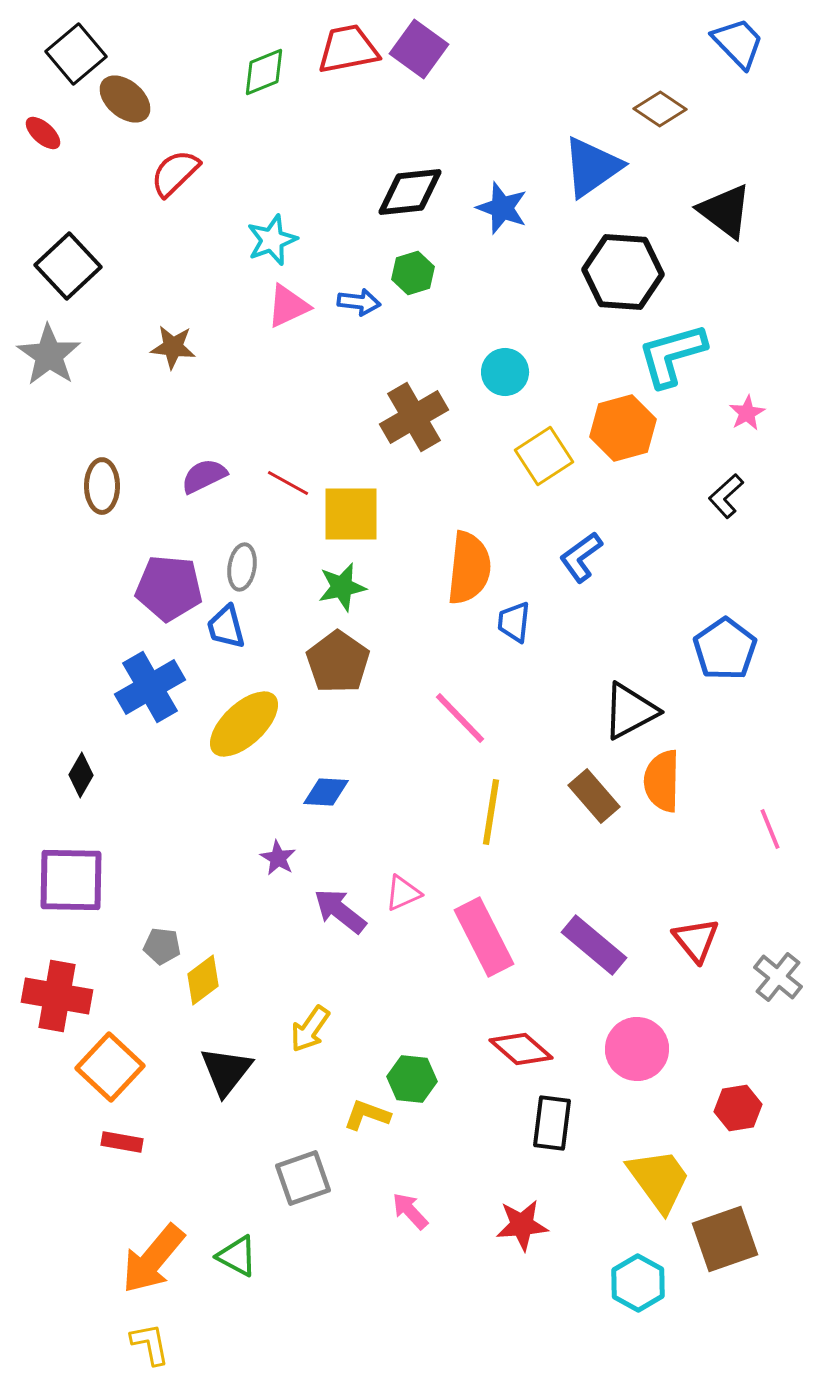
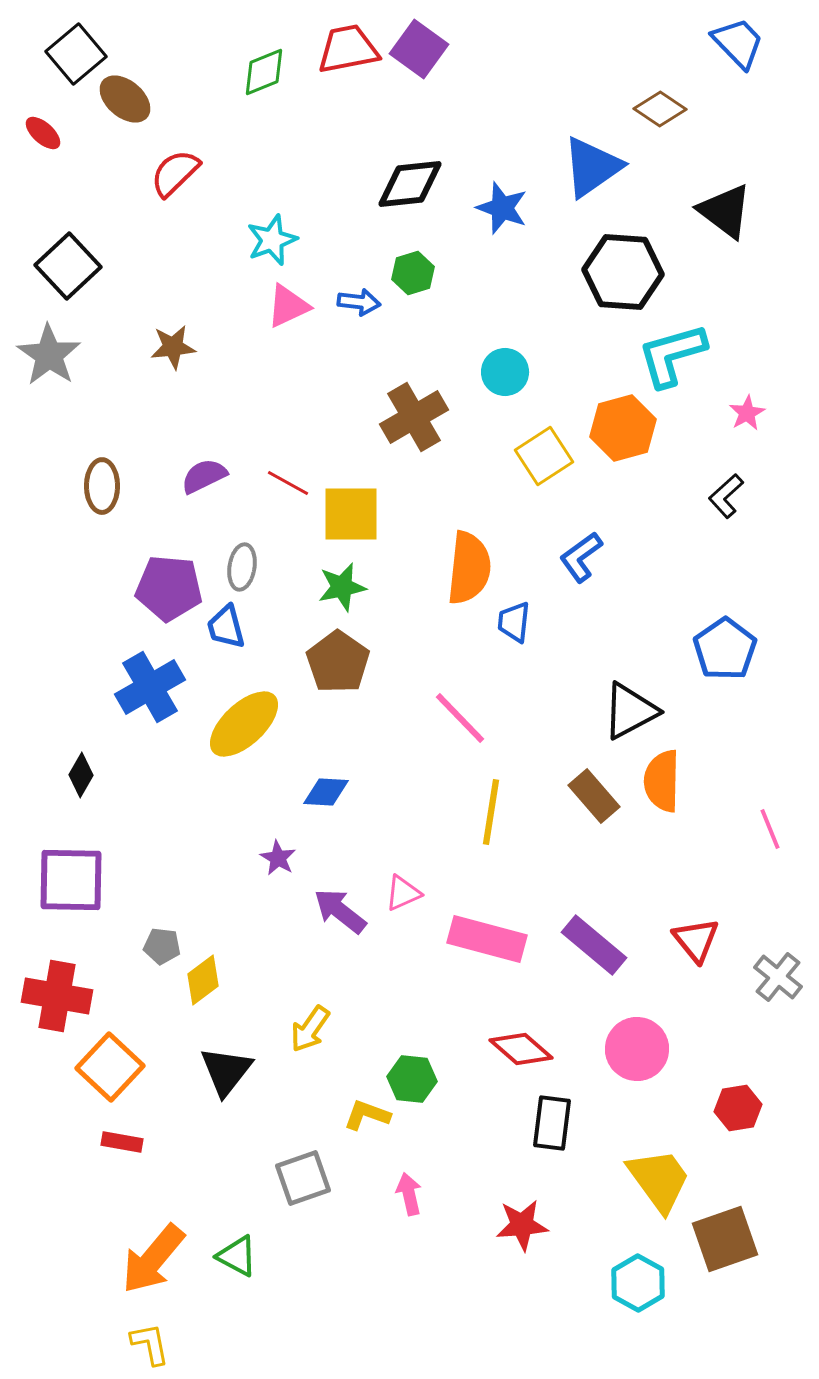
black diamond at (410, 192): moved 8 px up
brown star at (173, 347): rotated 12 degrees counterclockwise
pink rectangle at (484, 937): moved 3 px right, 2 px down; rotated 48 degrees counterclockwise
pink arrow at (410, 1211): moved 1 px left, 17 px up; rotated 30 degrees clockwise
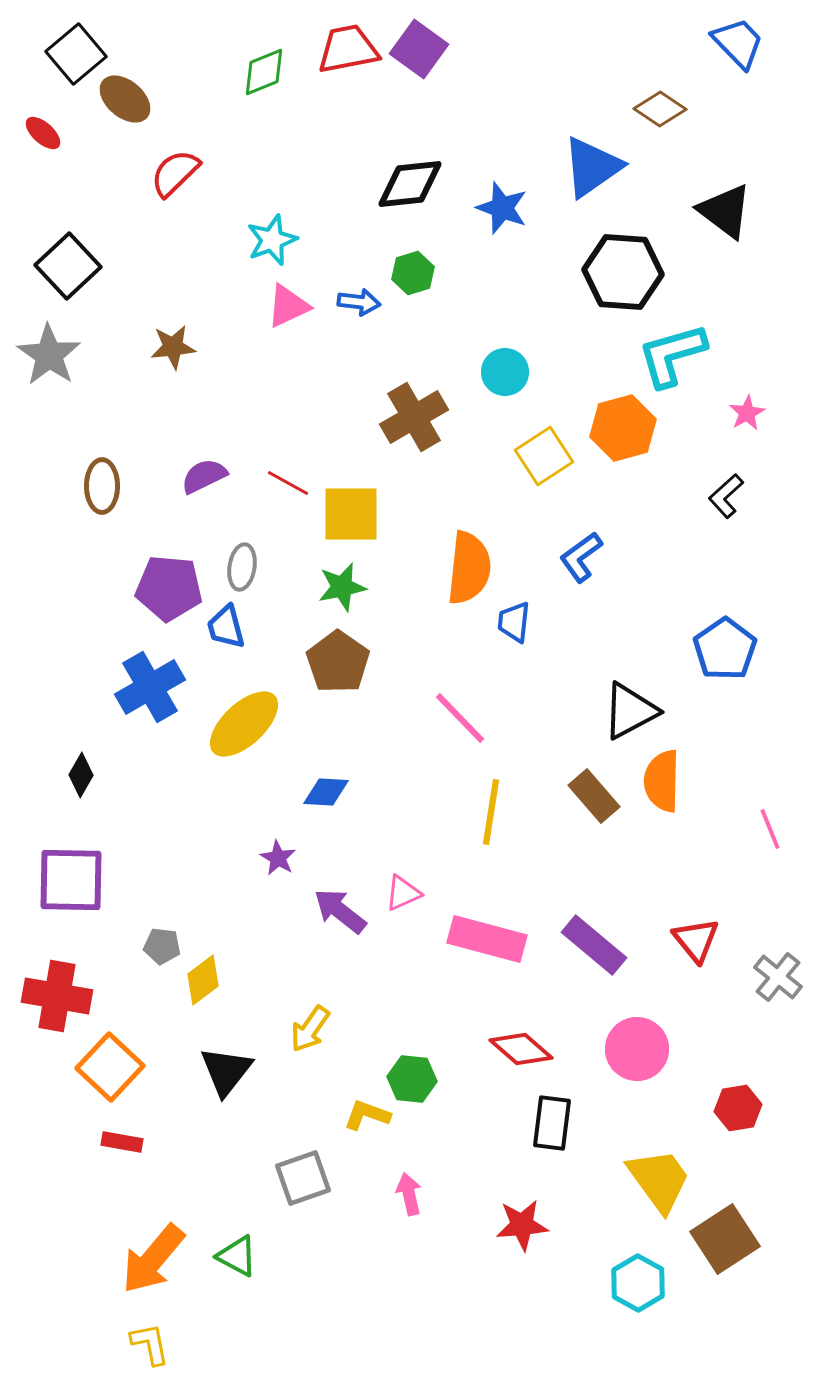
brown square at (725, 1239): rotated 14 degrees counterclockwise
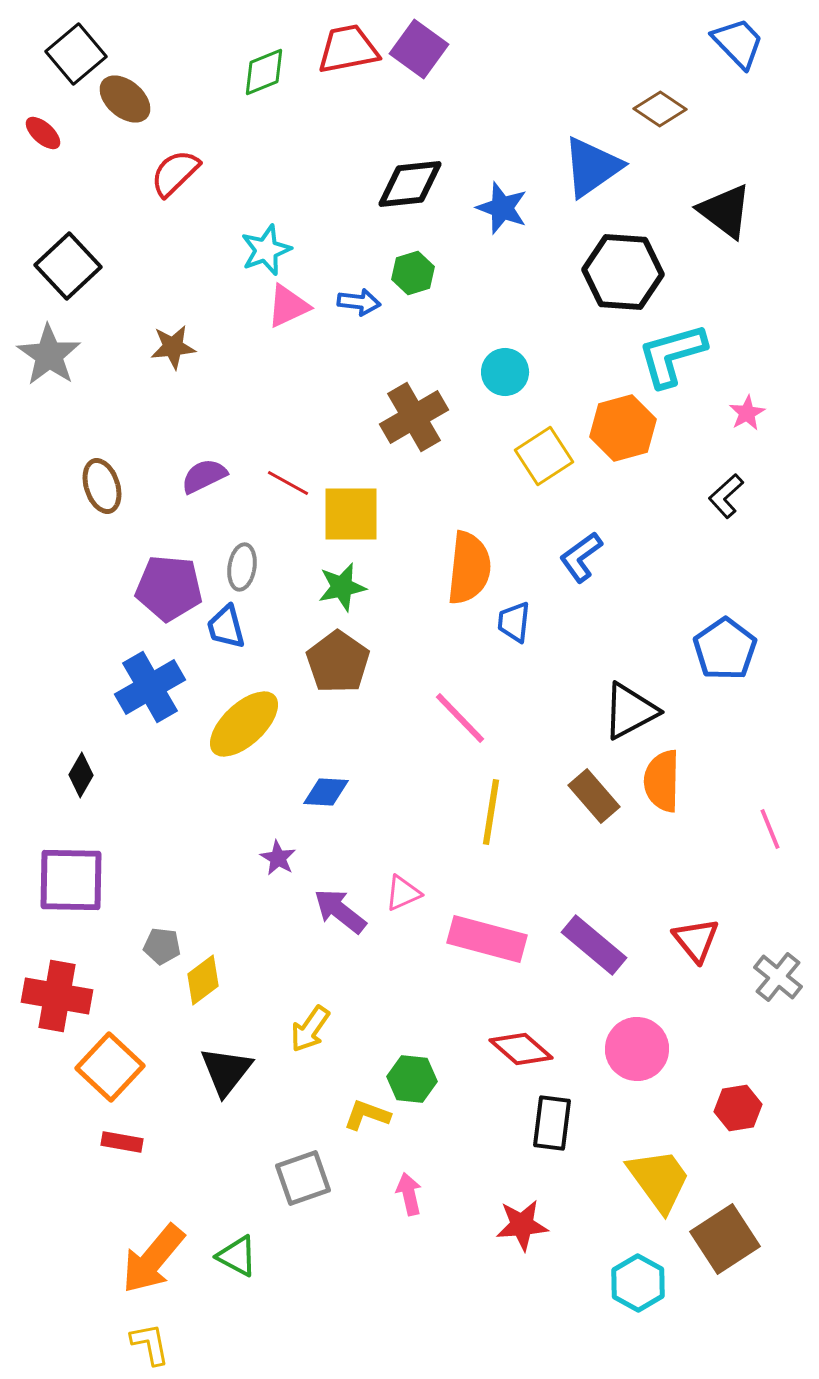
cyan star at (272, 240): moved 6 px left, 10 px down
brown ellipse at (102, 486): rotated 18 degrees counterclockwise
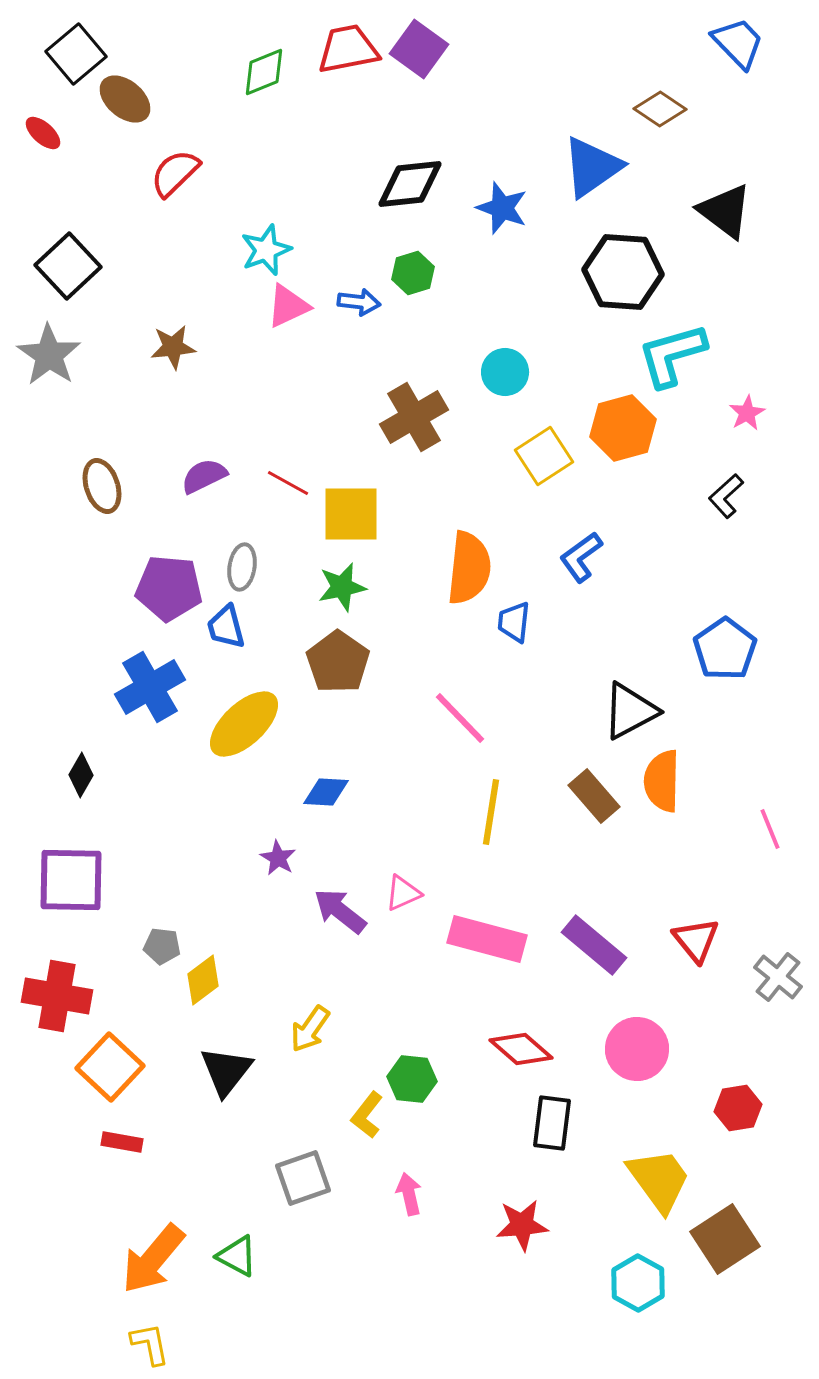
yellow L-shape at (367, 1115): rotated 72 degrees counterclockwise
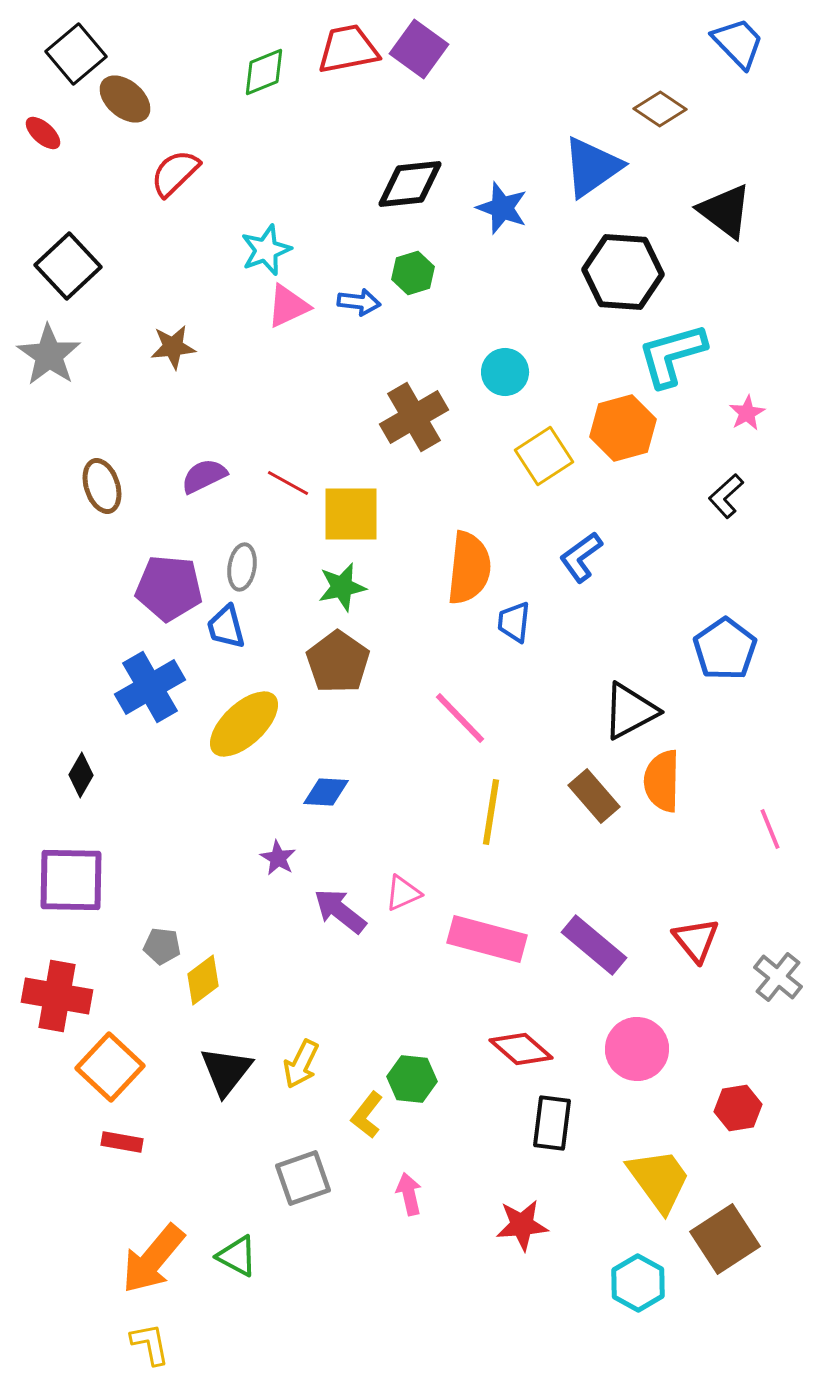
yellow arrow at (310, 1029): moved 9 px left, 35 px down; rotated 9 degrees counterclockwise
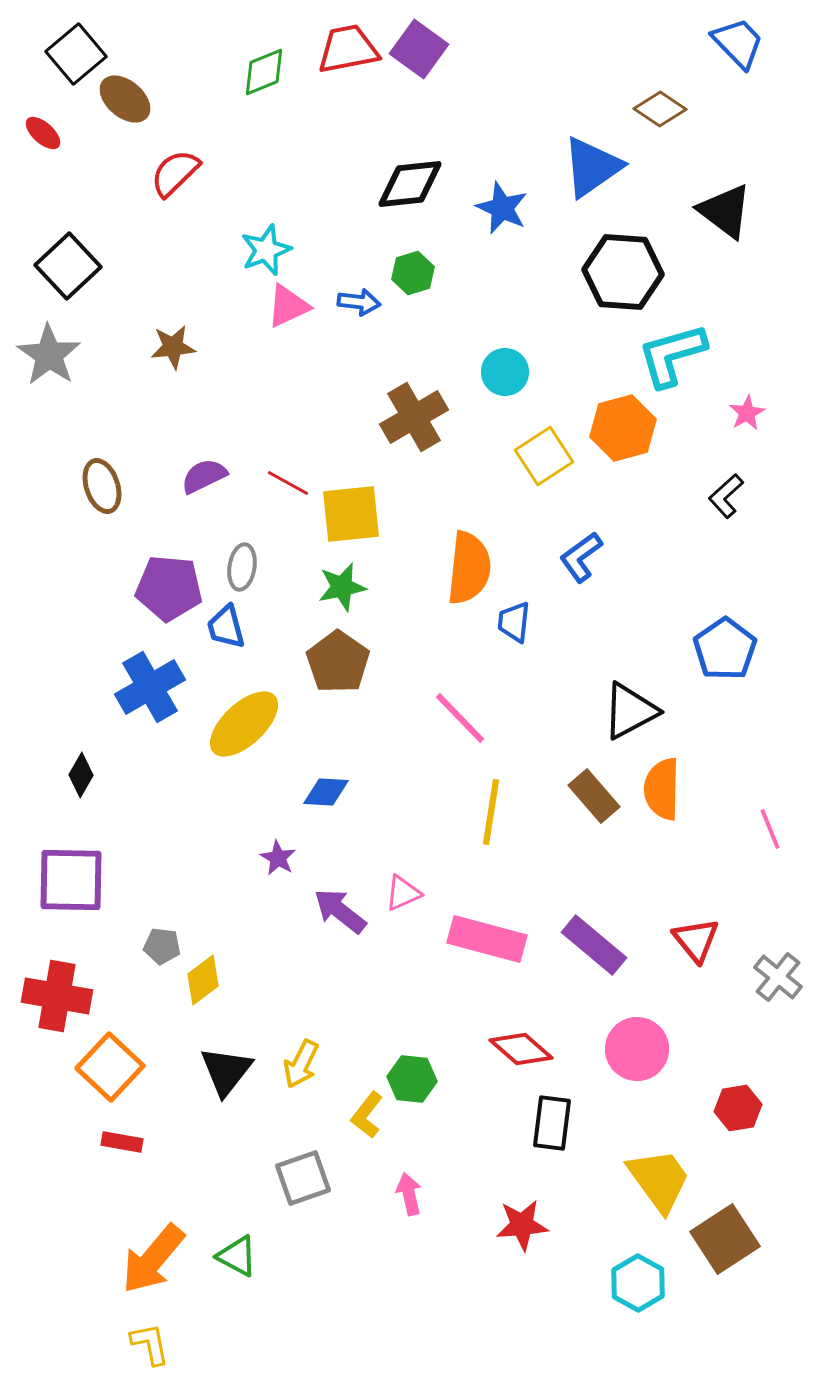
blue star at (502, 208): rotated 4 degrees clockwise
yellow square at (351, 514): rotated 6 degrees counterclockwise
orange semicircle at (662, 781): moved 8 px down
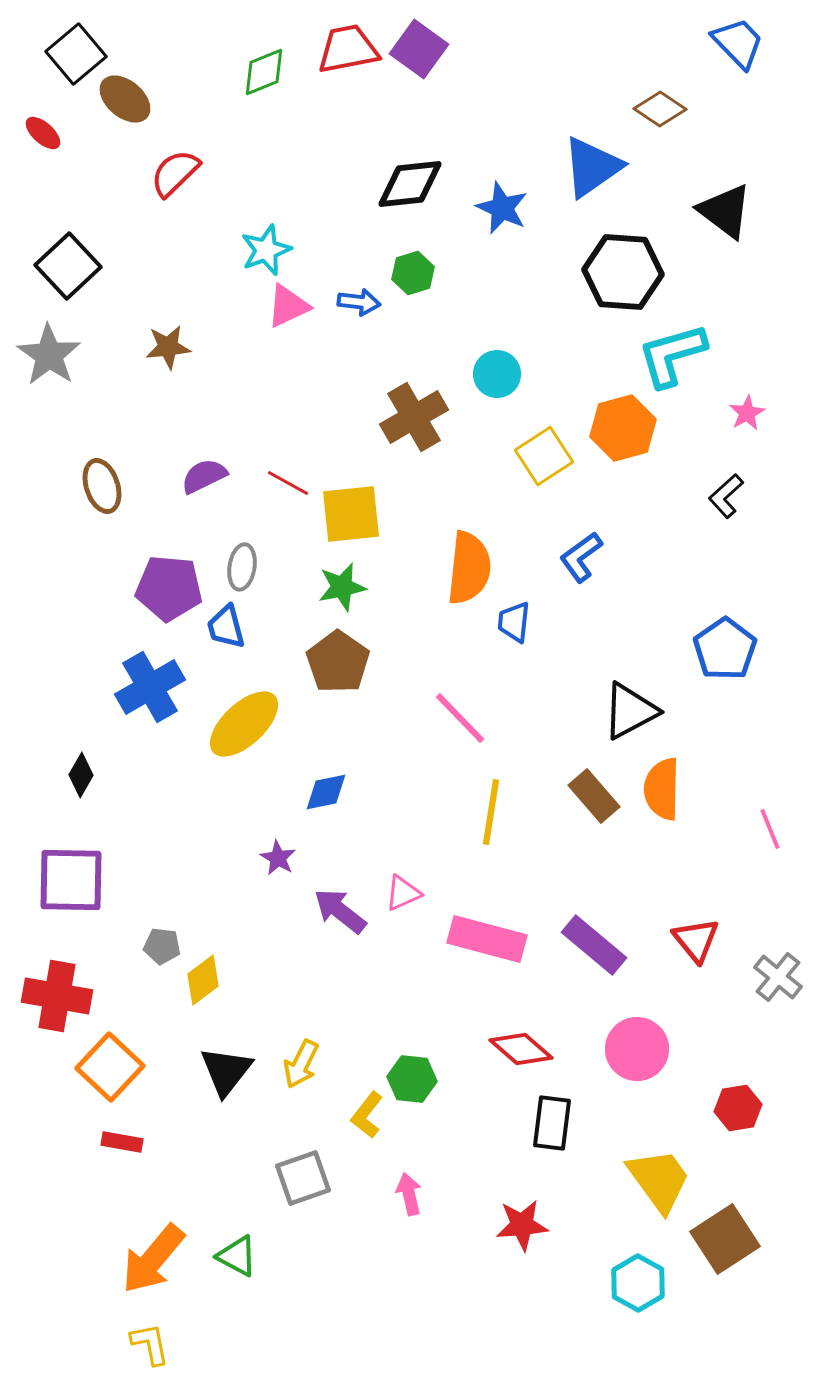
brown star at (173, 347): moved 5 px left
cyan circle at (505, 372): moved 8 px left, 2 px down
blue diamond at (326, 792): rotated 15 degrees counterclockwise
